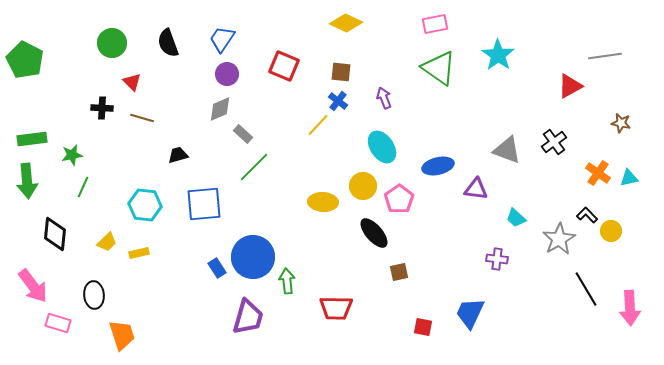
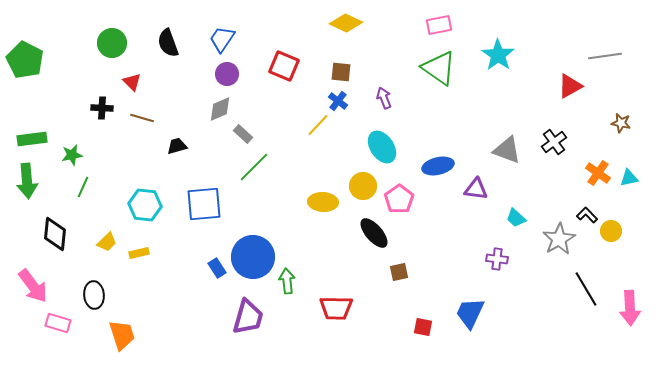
pink rectangle at (435, 24): moved 4 px right, 1 px down
black trapezoid at (178, 155): moved 1 px left, 9 px up
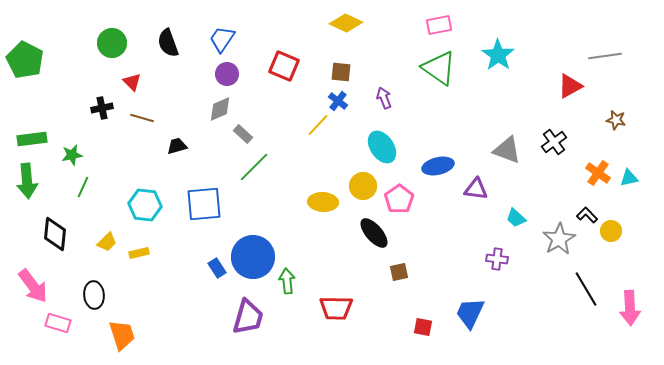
black cross at (102, 108): rotated 15 degrees counterclockwise
brown star at (621, 123): moved 5 px left, 3 px up
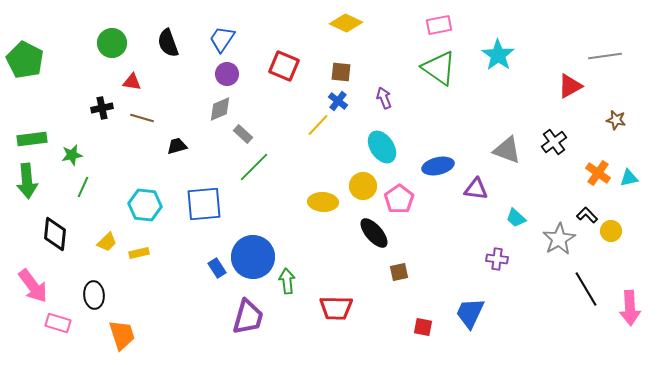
red triangle at (132, 82): rotated 36 degrees counterclockwise
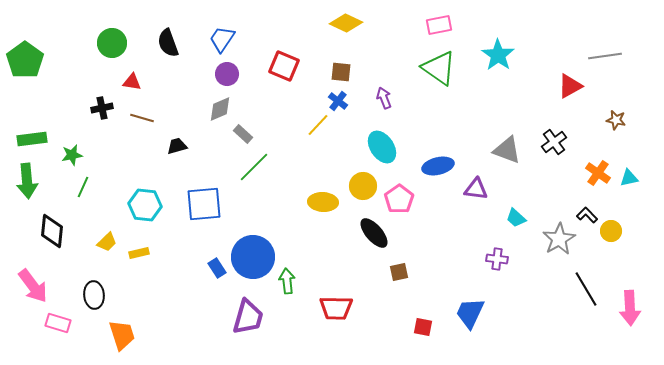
green pentagon at (25, 60): rotated 9 degrees clockwise
black diamond at (55, 234): moved 3 px left, 3 px up
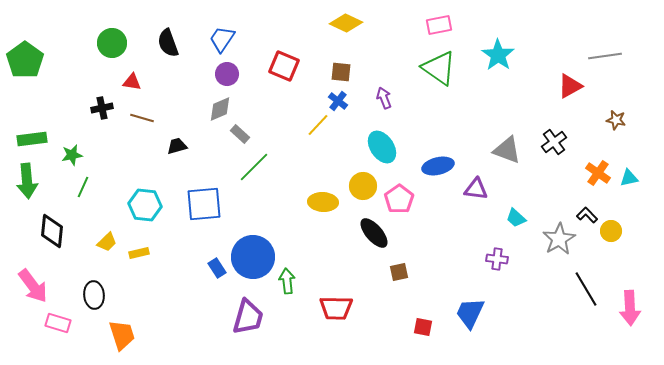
gray rectangle at (243, 134): moved 3 px left
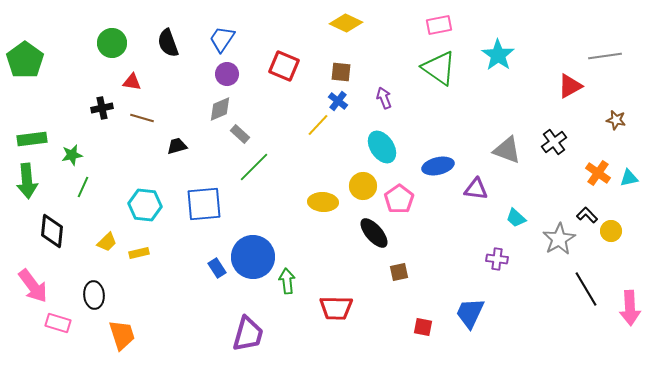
purple trapezoid at (248, 317): moved 17 px down
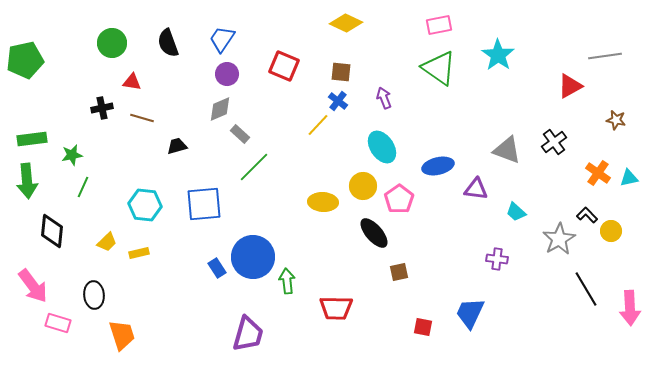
green pentagon at (25, 60): rotated 24 degrees clockwise
cyan trapezoid at (516, 218): moved 6 px up
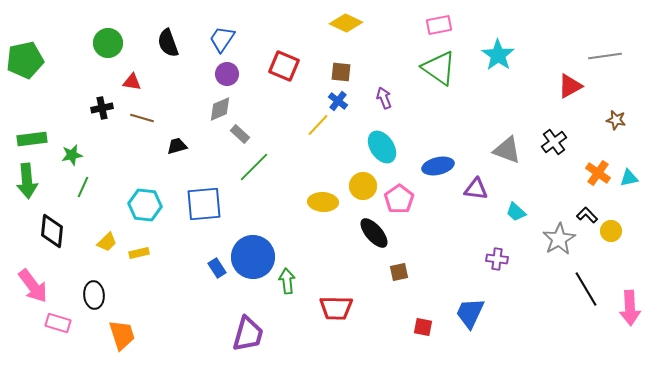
green circle at (112, 43): moved 4 px left
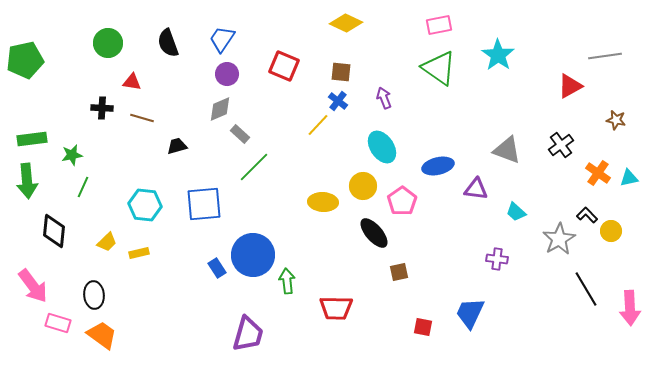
black cross at (102, 108): rotated 15 degrees clockwise
black cross at (554, 142): moved 7 px right, 3 px down
pink pentagon at (399, 199): moved 3 px right, 2 px down
black diamond at (52, 231): moved 2 px right
blue circle at (253, 257): moved 2 px up
orange trapezoid at (122, 335): moved 20 px left; rotated 36 degrees counterclockwise
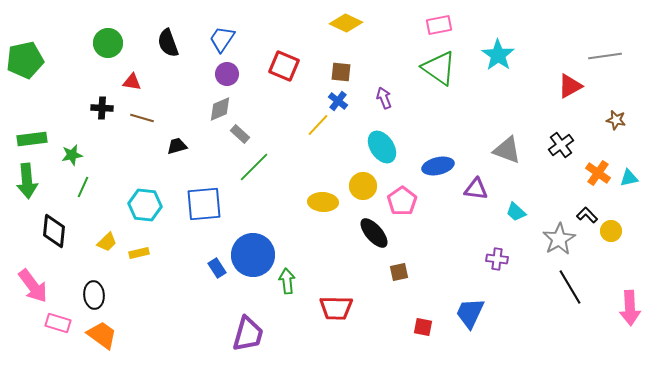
black line at (586, 289): moved 16 px left, 2 px up
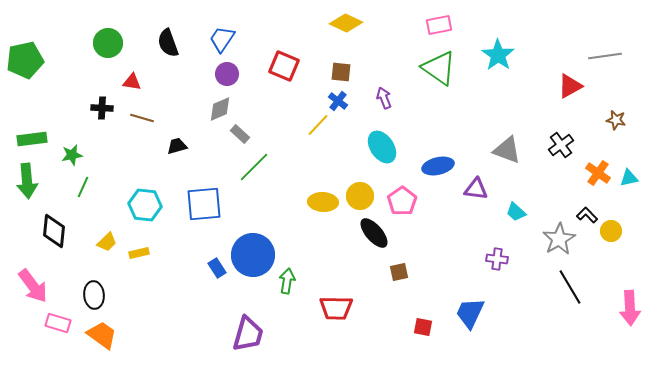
yellow circle at (363, 186): moved 3 px left, 10 px down
green arrow at (287, 281): rotated 15 degrees clockwise
